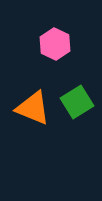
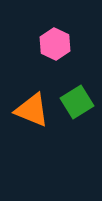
orange triangle: moved 1 px left, 2 px down
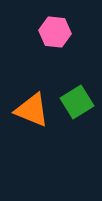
pink hexagon: moved 12 px up; rotated 20 degrees counterclockwise
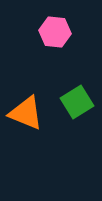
orange triangle: moved 6 px left, 3 px down
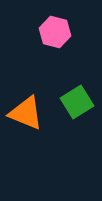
pink hexagon: rotated 8 degrees clockwise
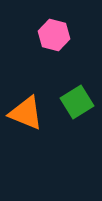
pink hexagon: moved 1 px left, 3 px down
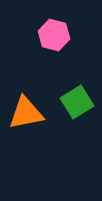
orange triangle: rotated 33 degrees counterclockwise
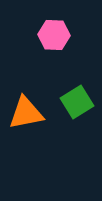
pink hexagon: rotated 12 degrees counterclockwise
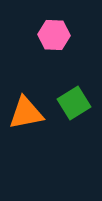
green square: moved 3 px left, 1 px down
